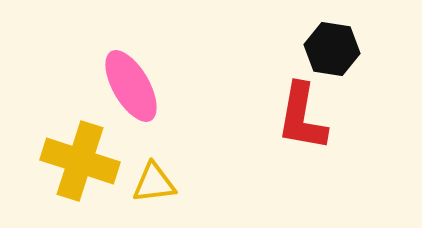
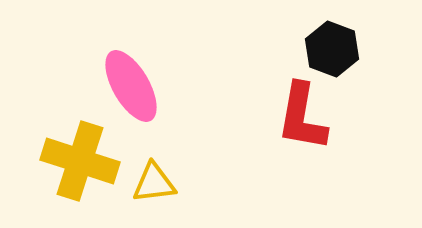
black hexagon: rotated 12 degrees clockwise
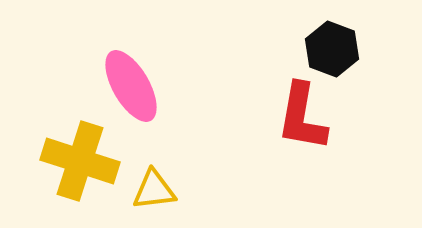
yellow triangle: moved 7 px down
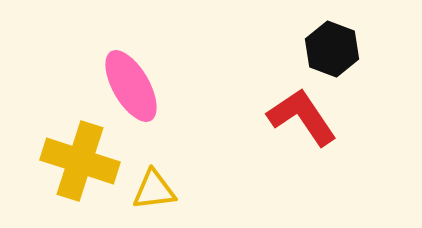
red L-shape: rotated 136 degrees clockwise
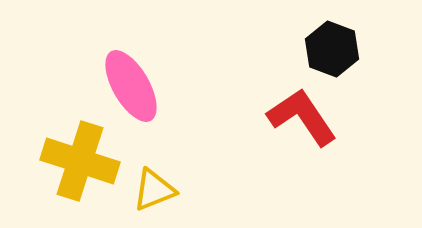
yellow triangle: rotated 15 degrees counterclockwise
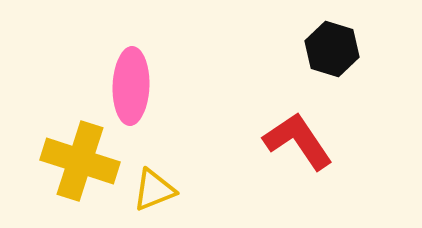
black hexagon: rotated 4 degrees counterclockwise
pink ellipse: rotated 32 degrees clockwise
red L-shape: moved 4 px left, 24 px down
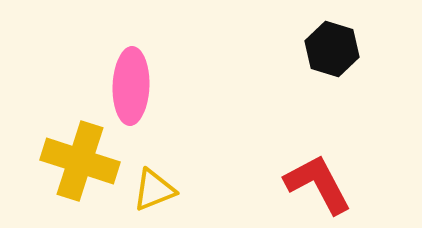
red L-shape: moved 20 px right, 43 px down; rotated 6 degrees clockwise
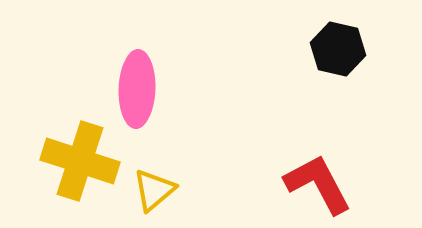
black hexagon: moved 6 px right; rotated 4 degrees counterclockwise
pink ellipse: moved 6 px right, 3 px down
yellow triangle: rotated 18 degrees counterclockwise
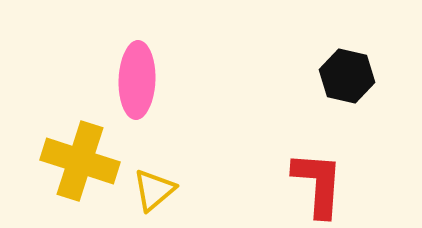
black hexagon: moved 9 px right, 27 px down
pink ellipse: moved 9 px up
red L-shape: rotated 32 degrees clockwise
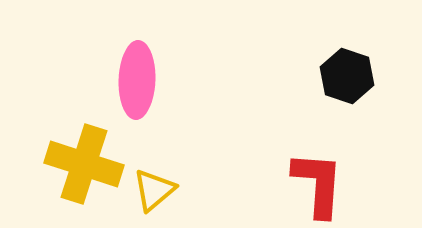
black hexagon: rotated 6 degrees clockwise
yellow cross: moved 4 px right, 3 px down
